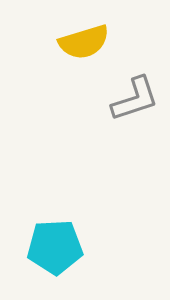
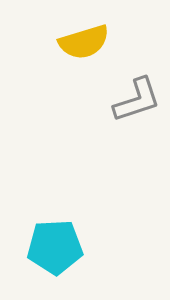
gray L-shape: moved 2 px right, 1 px down
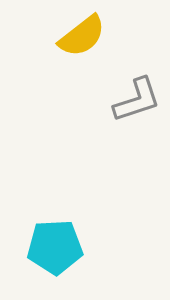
yellow semicircle: moved 2 px left, 6 px up; rotated 21 degrees counterclockwise
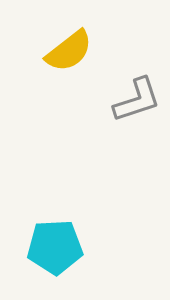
yellow semicircle: moved 13 px left, 15 px down
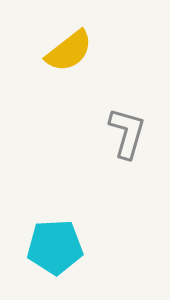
gray L-shape: moved 10 px left, 33 px down; rotated 56 degrees counterclockwise
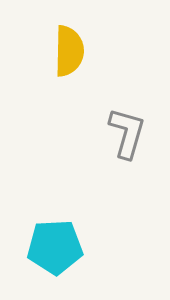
yellow semicircle: rotated 51 degrees counterclockwise
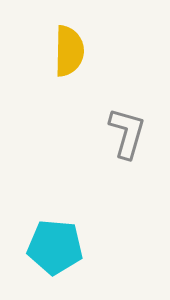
cyan pentagon: rotated 8 degrees clockwise
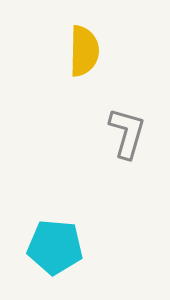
yellow semicircle: moved 15 px right
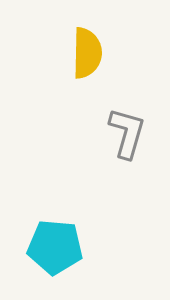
yellow semicircle: moved 3 px right, 2 px down
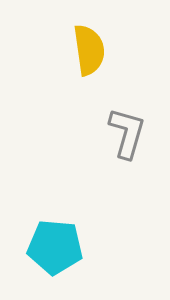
yellow semicircle: moved 2 px right, 3 px up; rotated 9 degrees counterclockwise
